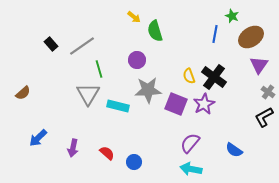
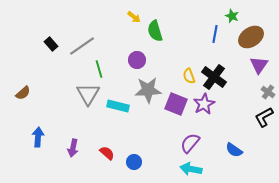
blue arrow: moved 1 px up; rotated 138 degrees clockwise
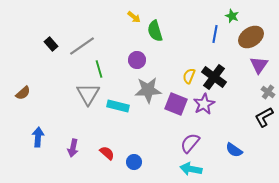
yellow semicircle: rotated 42 degrees clockwise
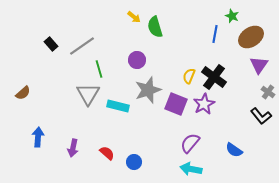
green semicircle: moved 4 px up
gray star: rotated 16 degrees counterclockwise
black L-shape: moved 3 px left, 1 px up; rotated 100 degrees counterclockwise
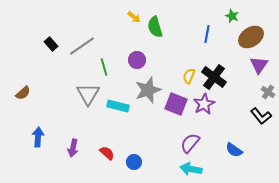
blue line: moved 8 px left
green line: moved 5 px right, 2 px up
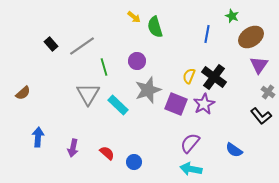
purple circle: moved 1 px down
cyan rectangle: moved 1 px up; rotated 30 degrees clockwise
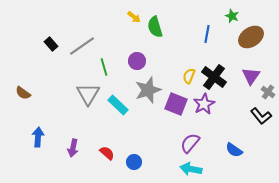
purple triangle: moved 8 px left, 11 px down
brown semicircle: rotated 77 degrees clockwise
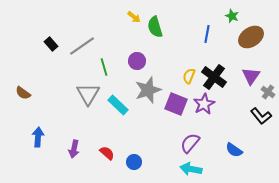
purple arrow: moved 1 px right, 1 px down
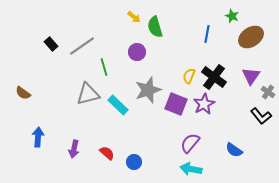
purple circle: moved 9 px up
gray triangle: rotated 45 degrees clockwise
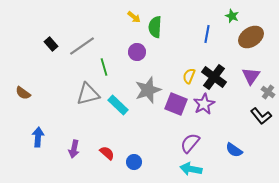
green semicircle: rotated 20 degrees clockwise
